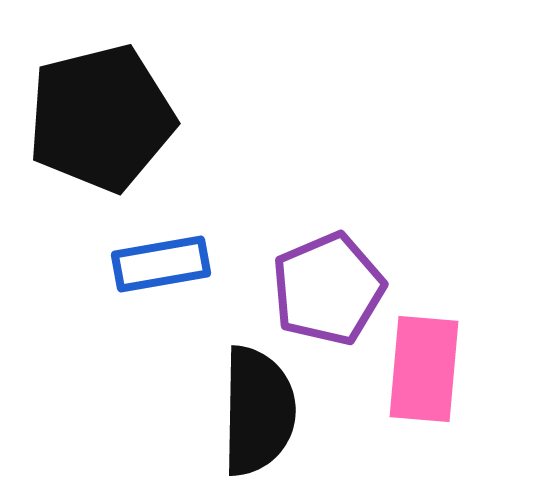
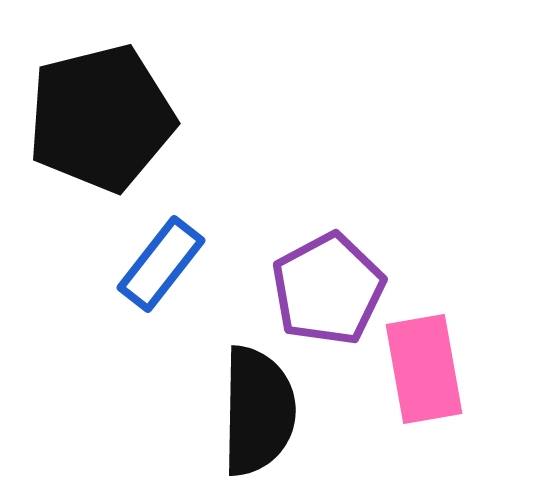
blue rectangle: rotated 42 degrees counterclockwise
purple pentagon: rotated 5 degrees counterclockwise
pink rectangle: rotated 15 degrees counterclockwise
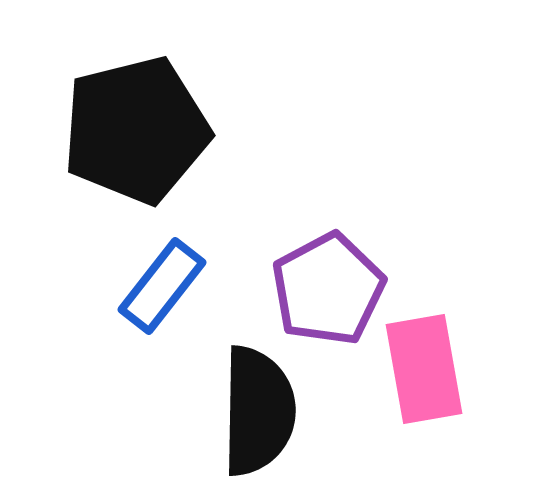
black pentagon: moved 35 px right, 12 px down
blue rectangle: moved 1 px right, 22 px down
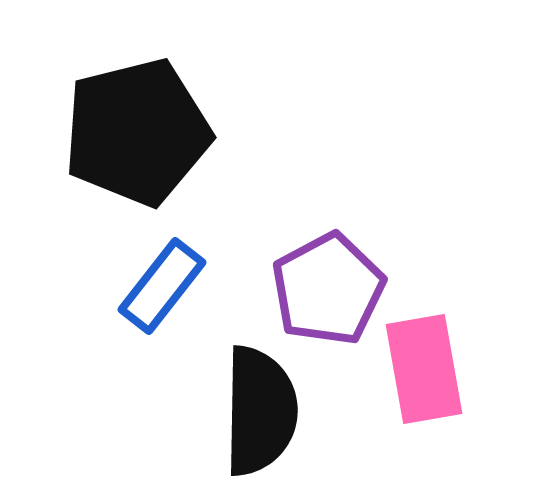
black pentagon: moved 1 px right, 2 px down
black semicircle: moved 2 px right
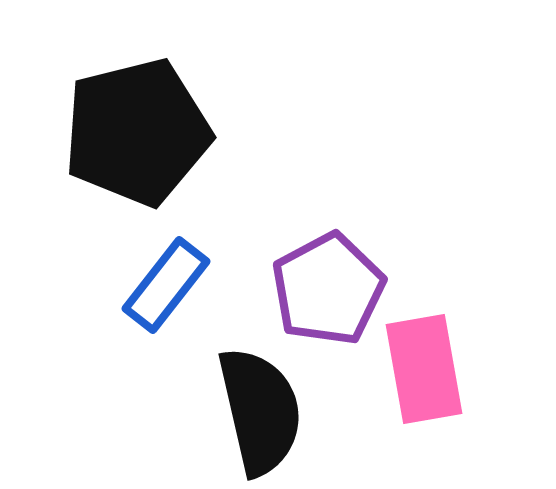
blue rectangle: moved 4 px right, 1 px up
black semicircle: rotated 14 degrees counterclockwise
